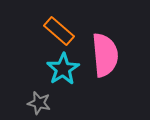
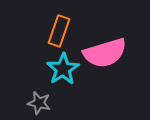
orange rectangle: rotated 68 degrees clockwise
pink semicircle: moved 2 px up; rotated 78 degrees clockwise
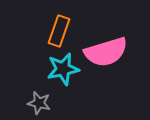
pink semicircle: moved 1 px right, 1 px up
cyan star: rotated 20 degrees clockwise
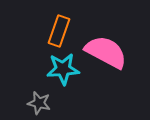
pink semicircle: rotated 135 degrees counterclockwise
cyan star: rotated 8 degrees clockwise
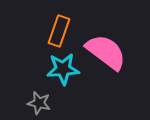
pink semicircle: rotated 9 degrees clockwise
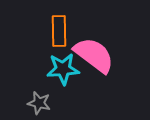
orange rectangle: rotated 20 degrees counterclockwise
pink semicircle: moved 12 px left, 3 px down
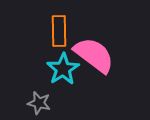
cyan star: rotated 28 degrees counterclockwise
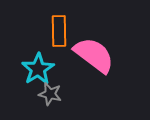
cyan star: moved 25 px left
gray star: moved 11 px right, 9 px up
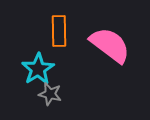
pink semicircle: moved 16 px right, 10 px up
